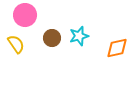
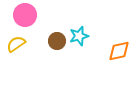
brown circle: moved 5 px right, 3 px down
yellow semicircle: rotated 90 degrees counterclockwise
orange diamond: moved 2 px right, 3 px down
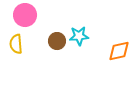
cyan star: rotated 12 degrees clockwise
yellow semicircle: rotated 60 degrees counterclockwise
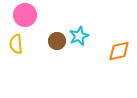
cyan star: rotated 18 degrees counterclockwise
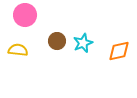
cyan star: moved 4 px right, 7 px down
yellow semicircle: moved 2 px right, 6 px down; rotated 102 degrees clockwise
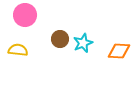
brown circle: moved 3 px right, 2 px up
orange diamond: rotated 15 degrees clockwise
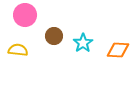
brown circle: moved 6 px left, 3 px up
cyan star: rotated 12 degrees counterclockwise
orange diamond: moved 1 px left, 1 px up
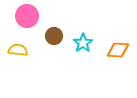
pink circle: moved 2 px right, 1 px down
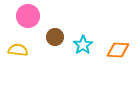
pink circle: moved 1 px right
brown circle: moved 1 px right, 1 px down
cyan star: moved 2 px down
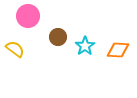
brown circle: moved 3 px right
cyan star: moved 2 px right, 1 px down
yellow semicircle: moved 3 px left, 1 px up; rotated 30 degrees clockwise
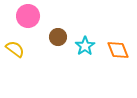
orange diamond: rotated 65 degrees clockwise
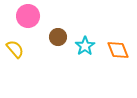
yellow semicircle: rotated 12 degrees clockwise
